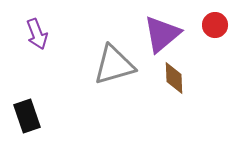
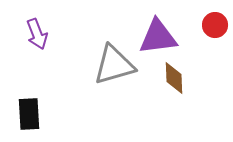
purple triangle: moved 4 px left, 3 px down; rotated 33 degrees clockwise
black rectangle: moved 2 px right, 2 px up; rotated 16 degrees clockwise
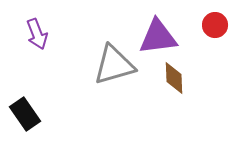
black rectangle: moved 4 px left; rotated 32 degrees counterclockwise
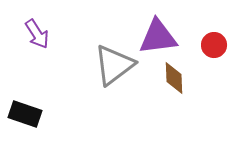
red circle: moved 1 px left, 20 px down
purple arrow: rotated 12 degrees counterclockwise
gray triangle: rotated 21 degrees counterclockwise
black rectangle: rotated 36 degrees counterclockwise
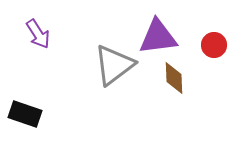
purple arrow: moved 1 px right
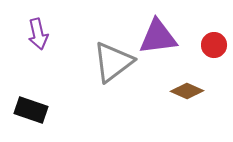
purple arrow: rotated 20 degrees clockwise
gray triangle: moved 1 px left, 3 px up
brown diamond: moved 13 px right, 13 px down; rotated 64 degrees counterclockwise
black rectangle: moved 6 px right, 4 px up
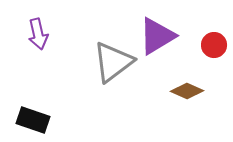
purple triangle: moved 1 px left, 1 px up; rotated 24 degrees counterclockwise
black rectangle: moved 2 px right, 10 px down
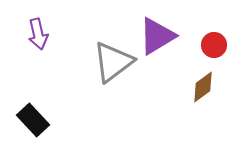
brown diamond: moved 16 px right, 4 px up; rotated 60 degrees counterclockwise
black rectangle: rotated 28 degrees clockwise
